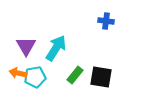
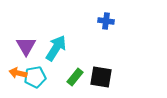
green rectangle: moved 2 px down
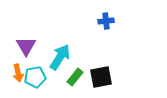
blue cross: rotated 14 degrees counterclockwise
cyan arrow: moved 4 px right, 9 px down
orange arrow: rotated 114 degrees counterclockwise
black square: rotated 20 degrees counterclockwise
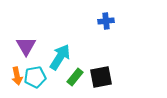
orange arrow: moved 1 px left, 3 px down
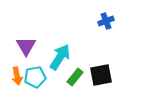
blue cross: rotated 14 degrees counterclockwise
black square: moved 2 px up
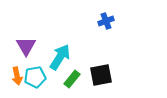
green rectangle: moved 3 px left, 2 px down
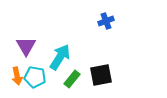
cyan pentagon: rotated 20 degrees clockwise
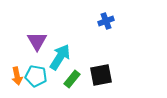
purple triangle: moved 11 px right, 5 px up
cyan pentagon: moved 1 px right, 1 px up
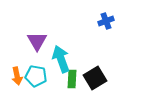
cyan arrow: moved 1 px right, 2 px down; rotated 52 degrees counterclockwise
black square: moved 6 px left, 3 px down; rotated 20 degrees counterclockwise
green rectangle: rotated 36 degrees counterclockwise
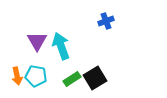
cyan arrow: moved 13 px up
green rectangle: rotated 54 degrees clockwise
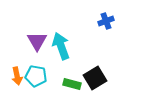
green rectangle: moved 5 px down; rotated 48 degrees clockwise
